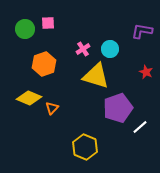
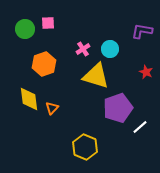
yellow diamond: moved 1 px down; rotated 60 degrees clockwise
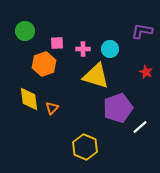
pink square: moved 9 px right, 20 px down
green circle: moved 2 px down
pink cross: rotated 32 degrees clockwise
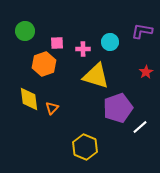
cyan circle: moved 7 px up
red star: rotated 16 degrees clockwise
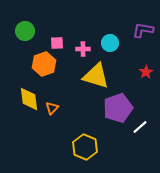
purple L-shape: moved 1 px right, 1 px up
cyan circle: moved 1 px down
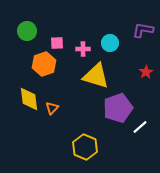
green circle: moved 2 px right
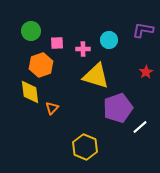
green circle: moved 4 px right
cyan circle: moved 1 px left, 3 px up
orange hexagon: moved 3 px left, 1 px down
yellow diamond: moved 1 px right, 7 px up
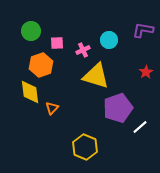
pink cross: moved 1 px down; rotated 24 degrees counterclockwise
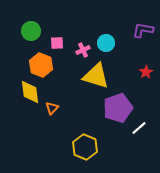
cyan circle: moved 3 px left, 3 px down
orange hexagon: rotated 20 degrees counterclockwise
white line: moved 1 px left, 1 px down
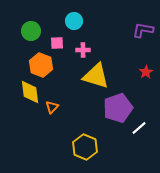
cyan circle: moved 32 px left, 22 px up
pink cross: rotated 24 degrees clockwise
orange triangle: moved 1 px up
